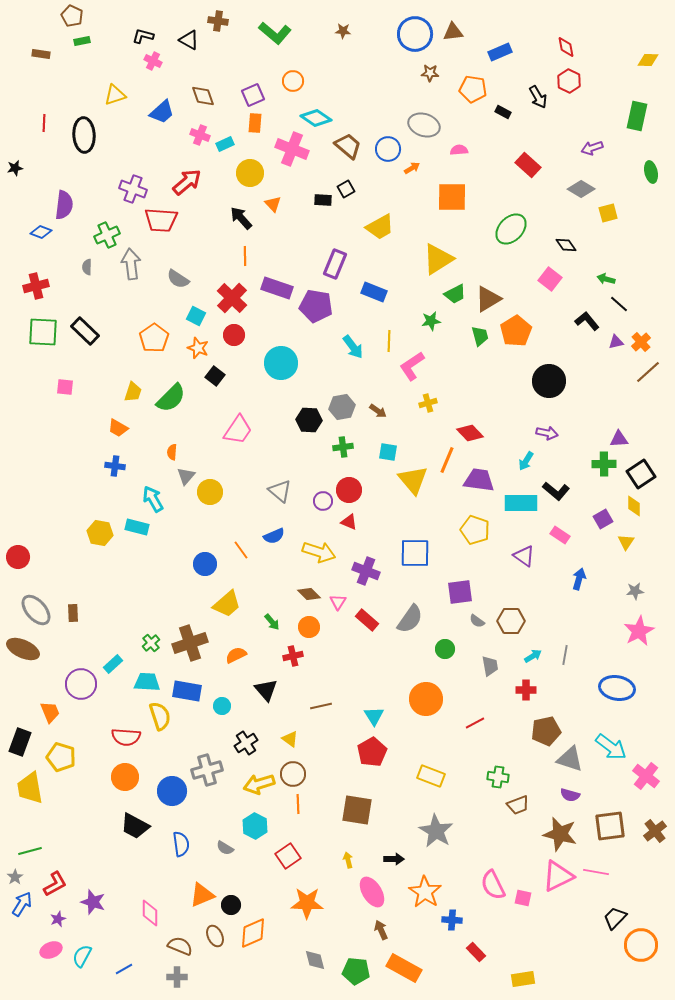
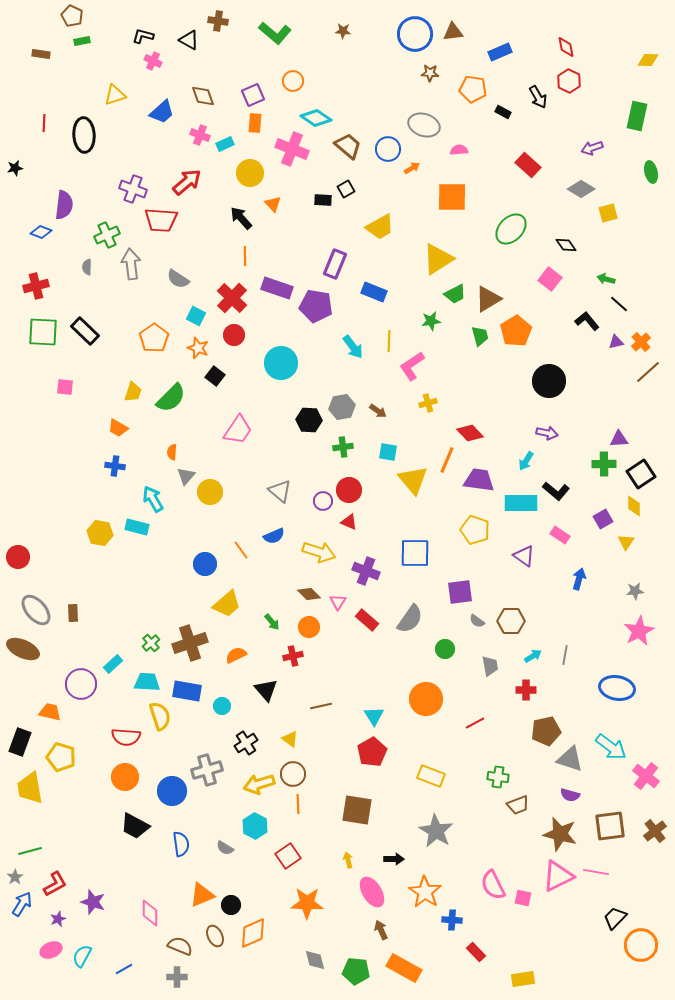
orange trapezoid at (50, 712): rotated 55 degrees counterclockwise
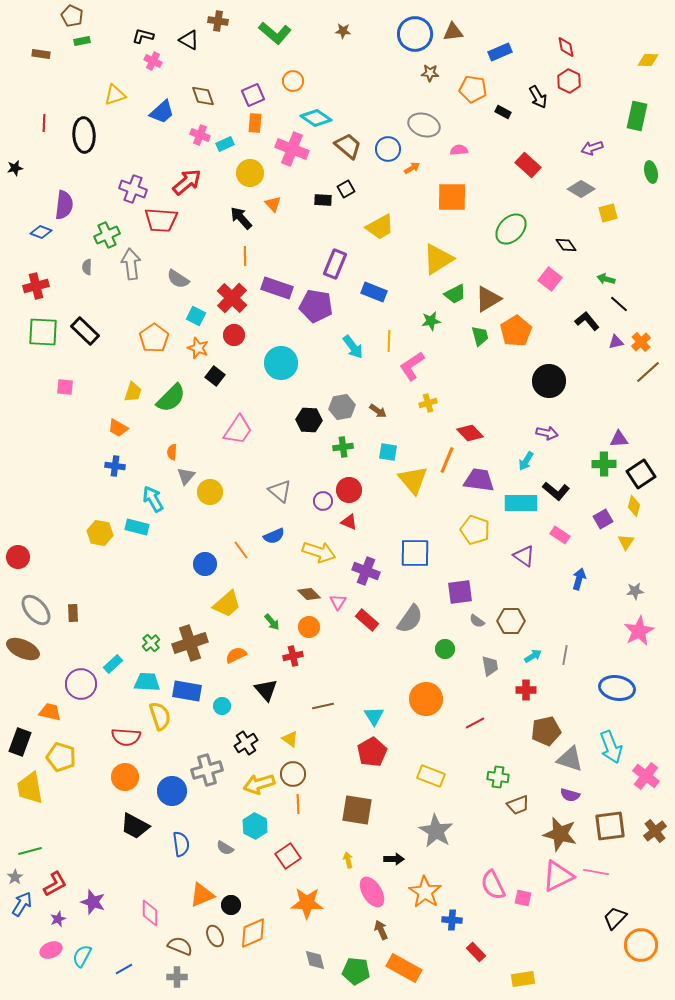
yellow diamond at (634, 506): rotated 15 degrees clockwise
brown line at (321, 706): moved 2 px right
cyan arrow at (611, 747): rotated 32 degrees clockwise
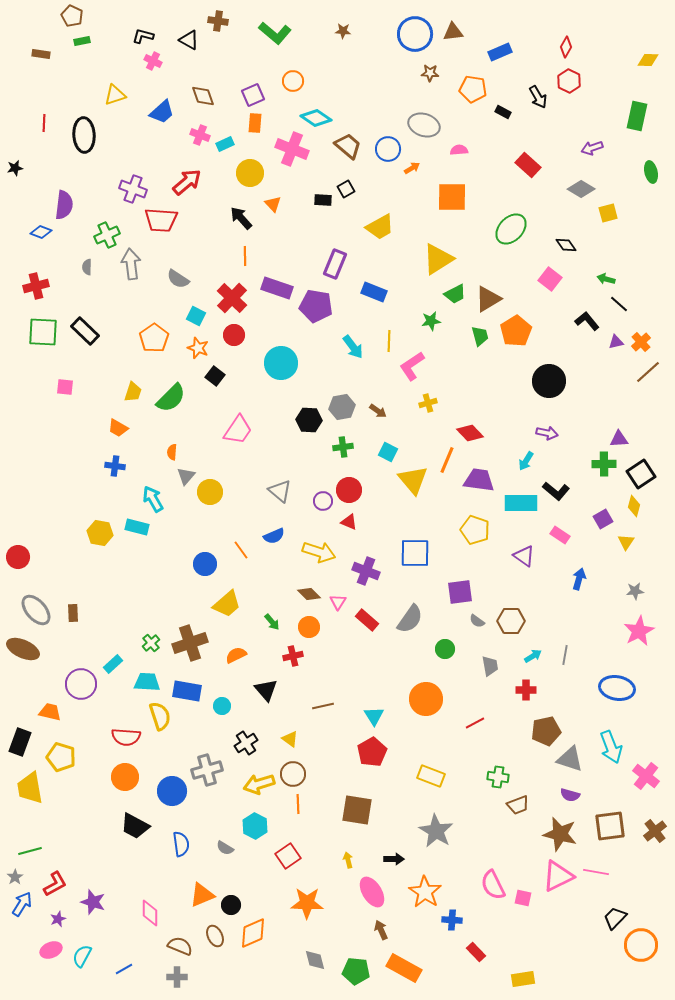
red diamond at (566, 47): rotated 40 degrees clockwise
cyan square at (388, 452): rotated 18 degrees clockwise
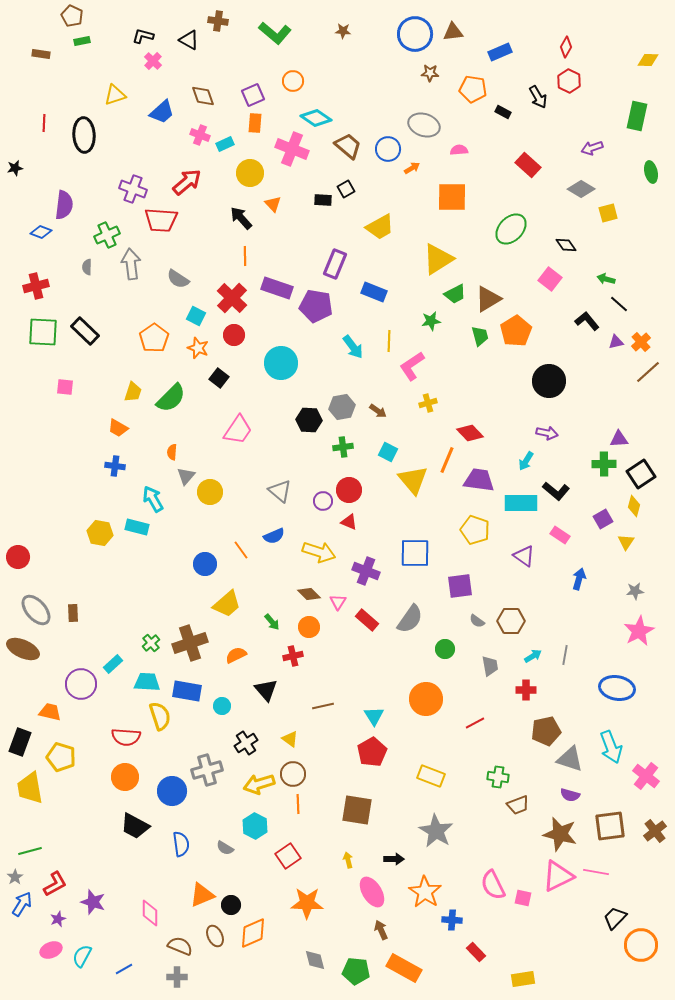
pink cross at (153, 61): rotated 18 degrees clockwise
black square at (215, 376): moved 4 px right, 2 px down
purple square at (460, 592): moved 6 px up
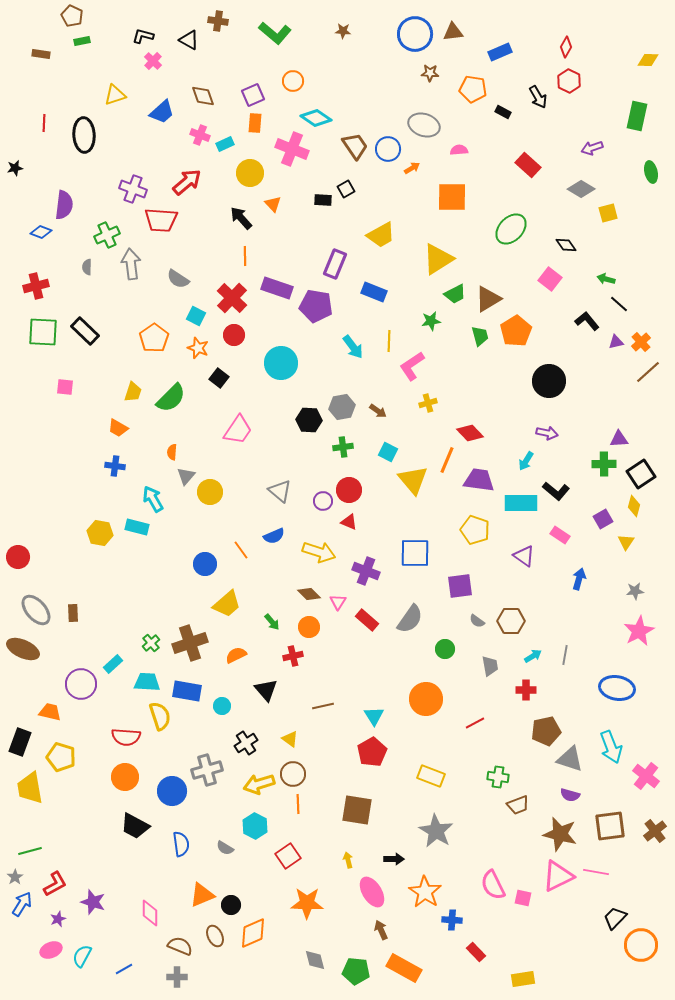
brown trapezoid at (348, 146): moved 7 px right; rotated 16 degrees clockwise
yellow trapezoid at (380, 227): moved 1 px right, 8 px down
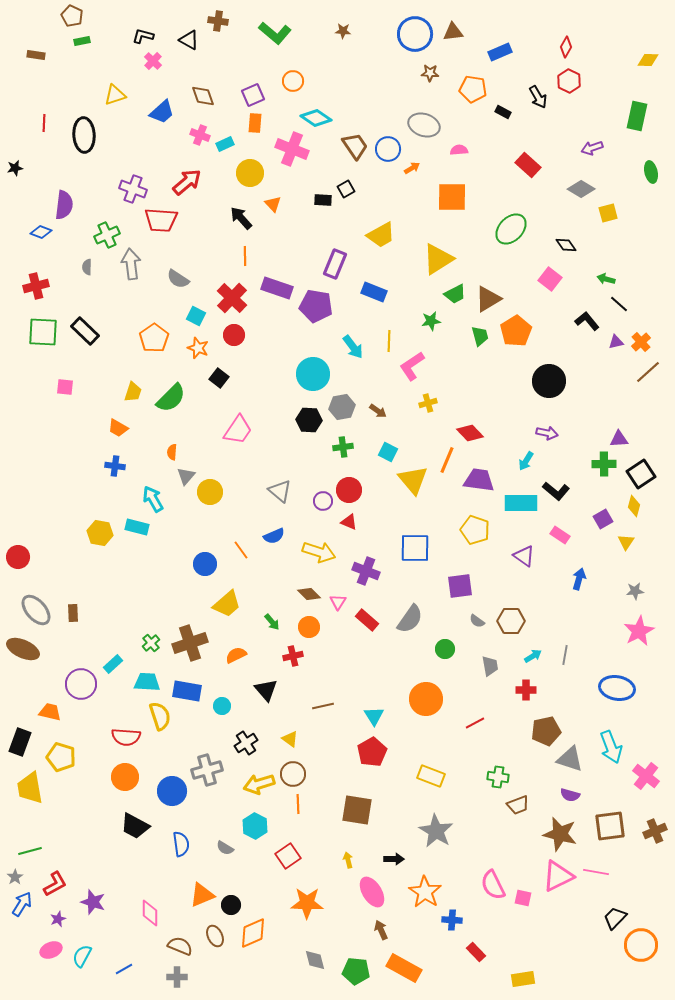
brown rectangle at (41, 54): moved 5 px left, 1 px down
cyan circle at (281, 363): moved 32 px right, 11 px down
blue square at (415, 553): moved 5 px up
brown cross at (655, 831): rotated 15 degrees clockwise
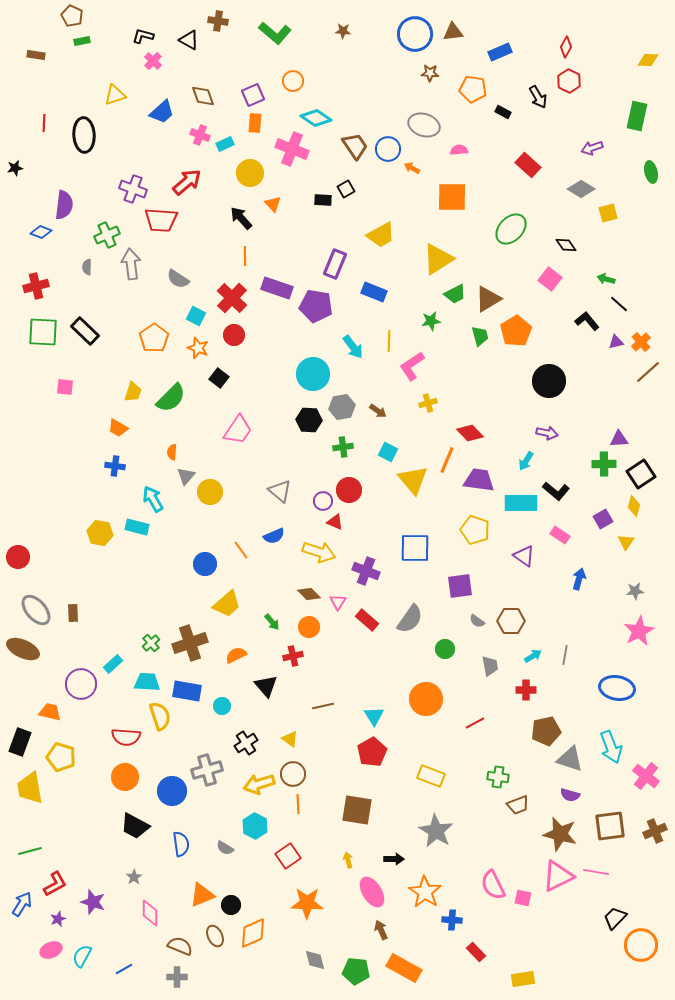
orange arrow at (412, 168): rotated 119 degrees counterclockwise
red triangle at (349, 522): moved 14 px left
black triangle at (266, 690): moved 4 px up
gray star at (15, 877): moved 119 px right
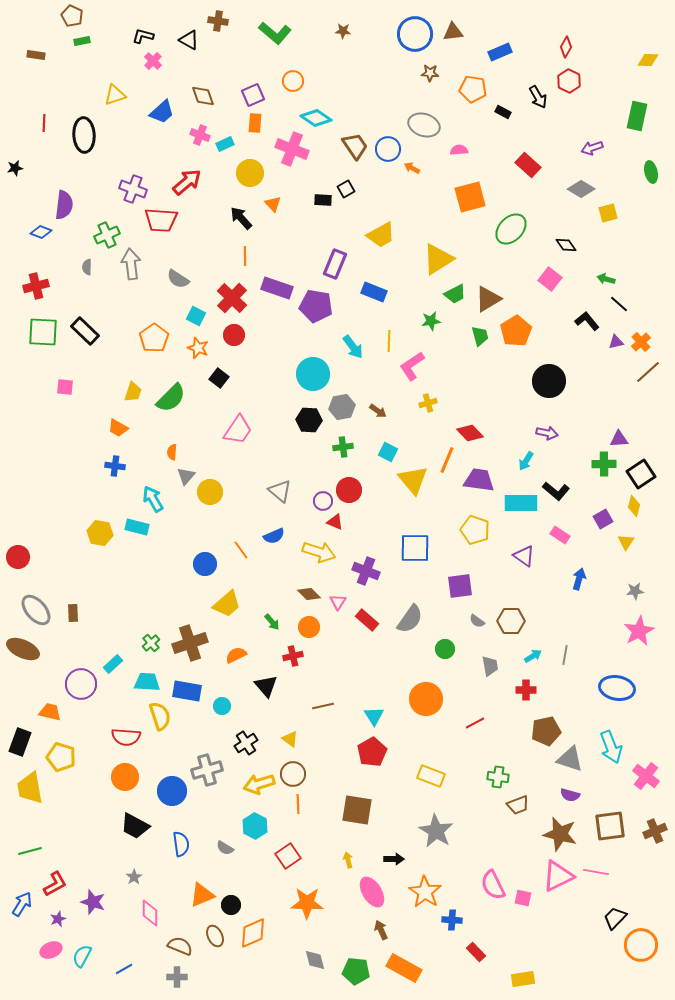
orange square at (452, 197): moved 18 px right; rotated 16 degrees counterclockwise
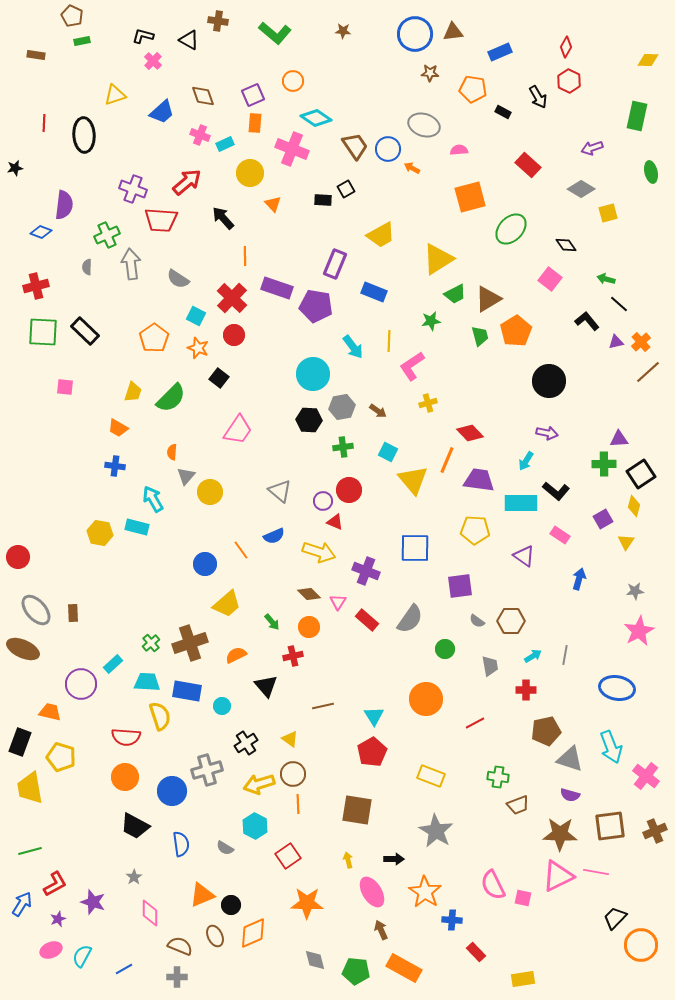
black arrow at (241, 218): moved 18 px left
yellow pentagon at (475, 530): rotated 16 degrees counterclockwise
brown star at (560, 834): rotated 12 degrees counterclockwise
